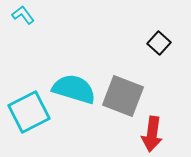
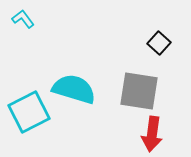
cyan L-shape: moved 4 px down
gray square: moved 16 px right, 5 px up; rotated 12 degrees counterclockwise
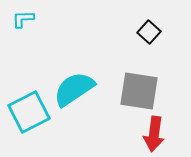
cyan L-shape: rotated 55 degrees counterclockwise
black square: moved 10 px left, 11 px up
cyan semicircle: rotated 51 degrees counterclockwise
red arrow: moved 2 px right
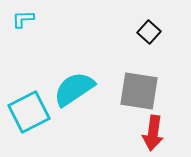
red arrow: moved 1 px left, 1 px up
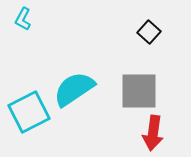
cyan L-shape: rotated 60 degrees counterclockwise
gray square: rotated 9 degrees counterclockwise
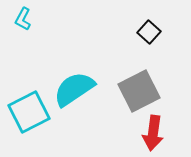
gray square: rotated 27 degrees counterclockwise
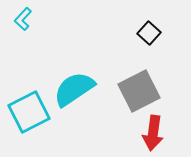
cyan L-shape: rotated 15 degrees clockwise
black square: moved 1 px down
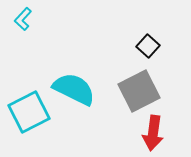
black square: moved 1 px left, 13 px down
cyan semicircle: rotated 60 degrees clockwise
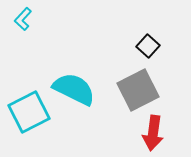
gray square: moved 1 px left, 1 px up
